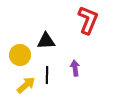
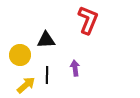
black triangle: moved 1 px up
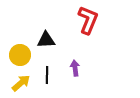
yellow arrow: moved 5 px left, 2 px up
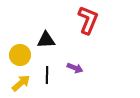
purple arrow: rotated 119 degrees clockwise
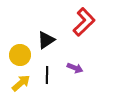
red L-shape: moved 4 px left, 2 px down; rotated 24 degrees clockwise
black triangle: rotated 30 degrees counterclockwise
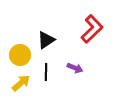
red L-shape: moved 8 px right, 7 px down
black line: moved 1 px left, 3 px up
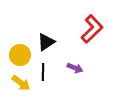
black triangle: moved 2 px down
black line: moved 3 px left
yellow arrow: rotated 78 degrees clockwise
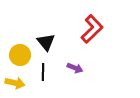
black triangle: rotated 36 degrees counterclockwise
yellow arrow: moved 6 px left; rotated 24 degrees counterclockwise
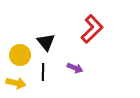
yellow arrow: moved 1 px right
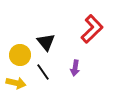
purple arrow: rotated 77 degrees clockwise
black line: rotated 36 degrees counterclockwise
